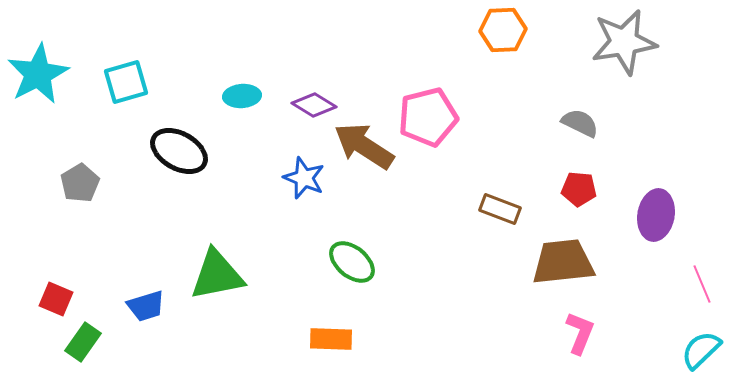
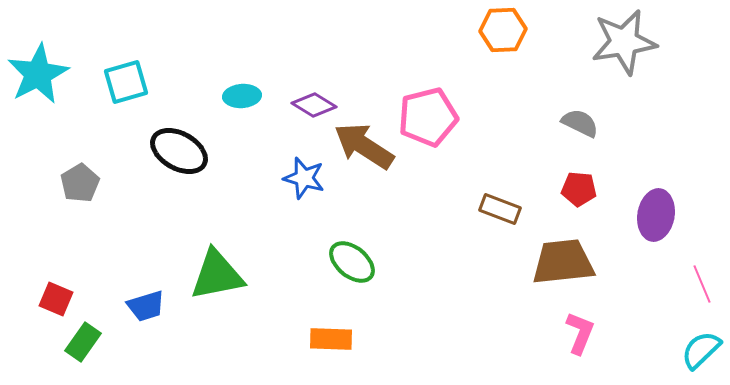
blue star: rotated 6 degrees counterclockwise
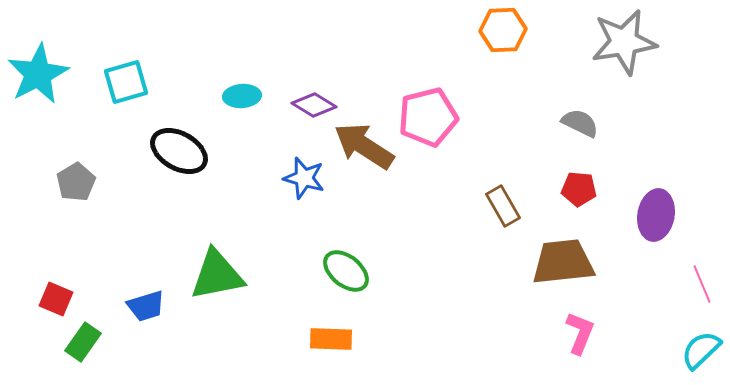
gray pentagon: moved 4 px left, 1 px up
brown rectangle: moved 3 px right, 3 px up; rotated 39 degrees clockwise
green ellipse: moved 6 px left, 9 px down
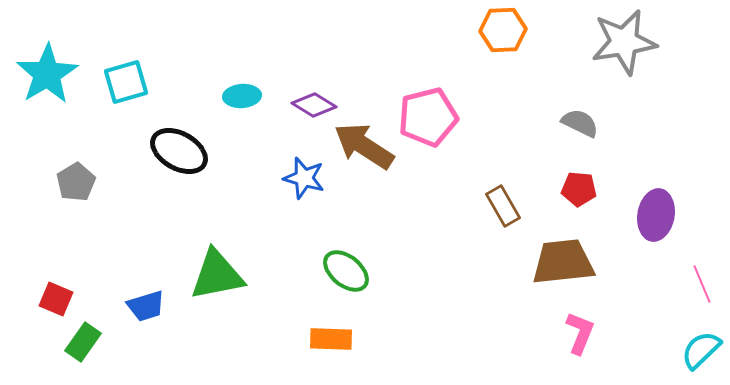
cyan star: moved 9 px right; rotated 4 degrees counterclockwise
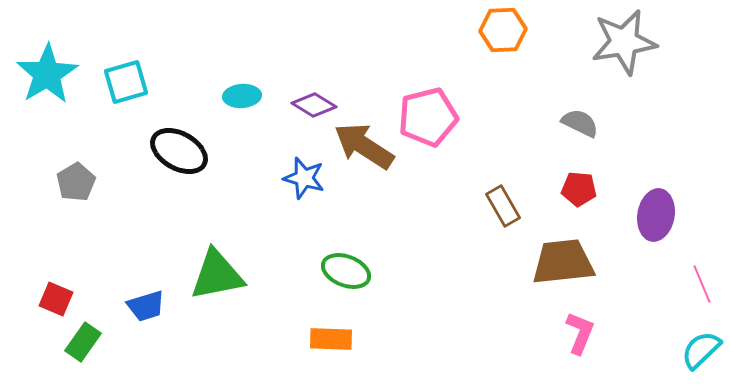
green ellipse: rotated 18 degrees counterclockwise
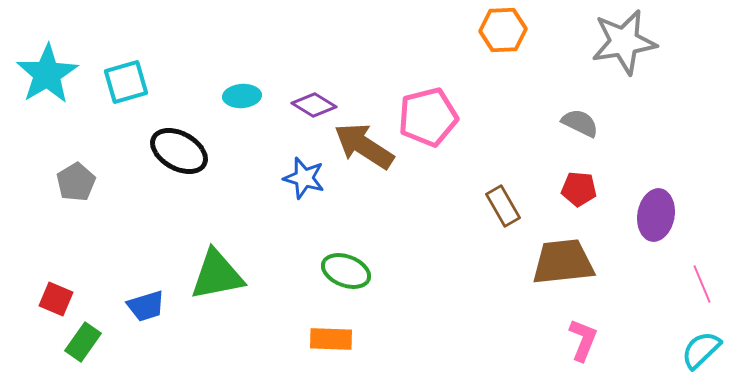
pink L-shape: moved 3 px right, 7 px down
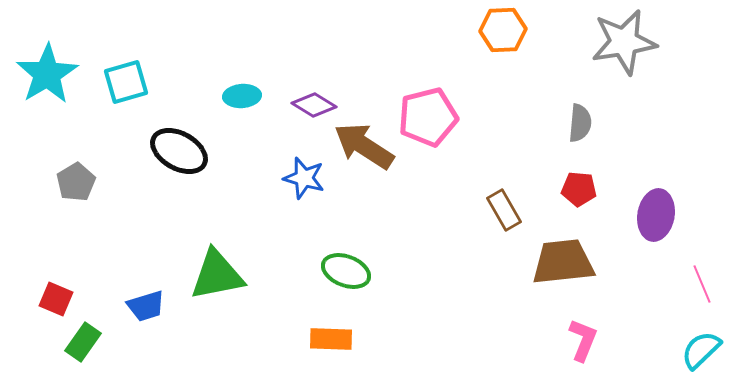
gray semicircle: rotated 69 degrees clockwise
brown rectangle: moved 1 px right, 4 px down
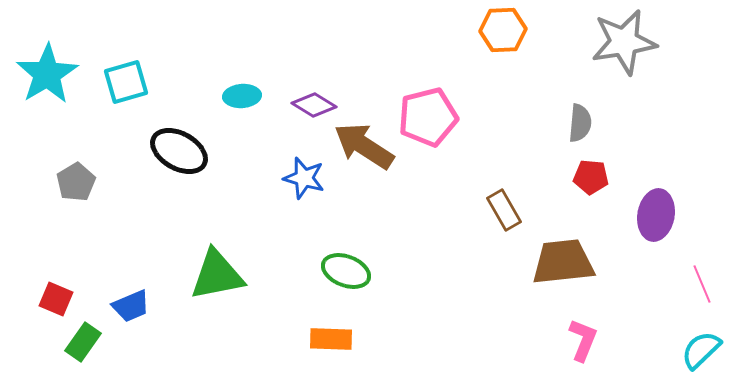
red pentagon: moved 12 px right, 12 px up
blue trapezoid: moved 15 px left; rotated 6 degrees counterclockwise
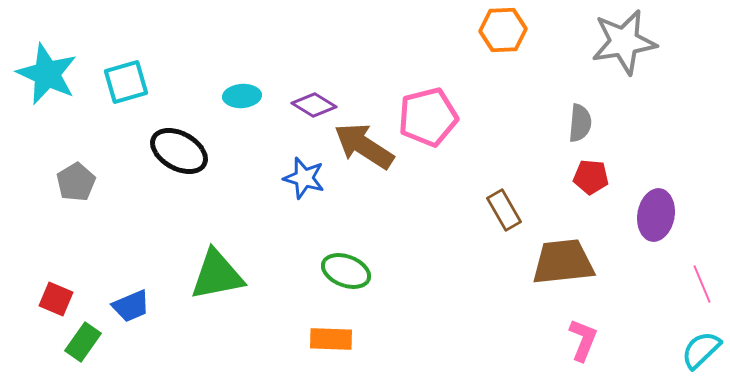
cyan star: rotated 16 degrees counterclockwise
